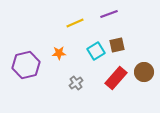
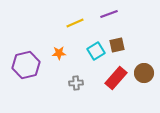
brown circle: moved 1 px down
gray cross: rotated 32 degrees clockwise
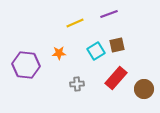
purple hexagon: rotated 20 degrees clockwise
brown circle: moved 16 px down
gray cross: moved 1 px right, 1 px down
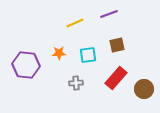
cyan square: moved 8 px left, 4 px down; rotated 24 degrees clockwise
gray cross: moved 1 px left, 1 px up
